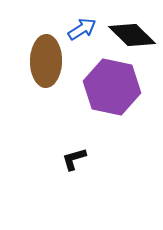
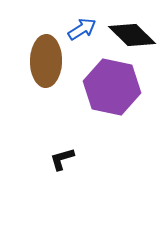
black L-shape: moved 12 px left
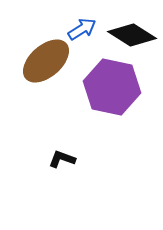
black diamond: rotated 12 degrees counterclockwise
brown ellipse: rotated 48 degrees clockwise
black L-shape: rotated 36 degrees clockwise
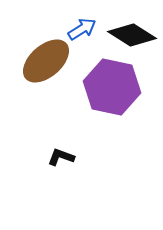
black L-shape: moved 1 px left, 2 px up
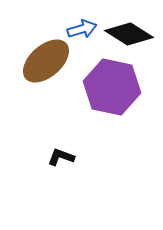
blue arrow: rotated 16 degrees clockwise
black diamond: moved 3 px left, 1 px up
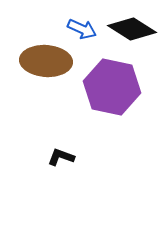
blue arrow: rotated 40 degrees clockwise
black diamond: moved 3 px right, 5 px up
brown ellipse: rotated 45 degrees clockwise
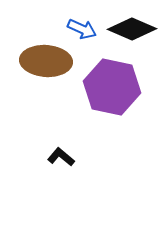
black diamond: rotated 9 degrees counterclockwise
black L-shape: rotated 20 degrees clockwise
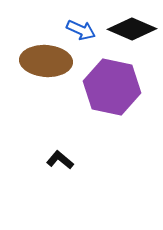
blue arrow: moved 1 px left, 1 px down
black L-shape: moved 1 px left, 3 px down
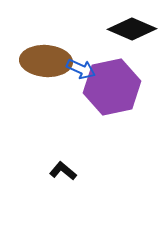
blue arrow: moved 39 px down
purple hexagon: rotated 24 degrees counterclockwise
black L-shape: moved 3 px right, 11 px down
